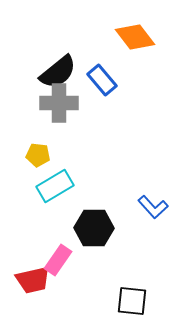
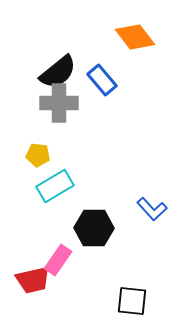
blue L-shape: moved 1 px left, 2 px down
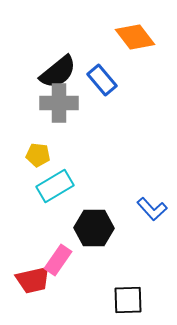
black square: moved 4 px left, 1 px up; rotated 8 degrees counterclockwise
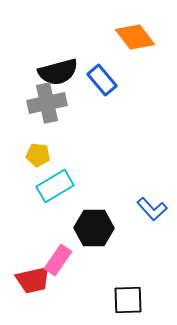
black semicircle: rotated 24 degrees clockwise
gray cross: moved 12 px left; rotated 12 degrees counterclockwise
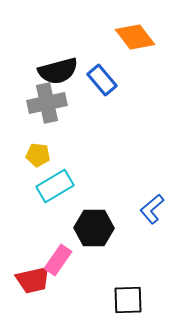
black semicircle: moved 1 px up
blue L-shape: rotated 92 degrees clockwise
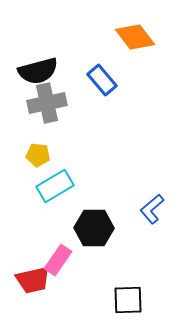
black semicircle: moved 20 px left
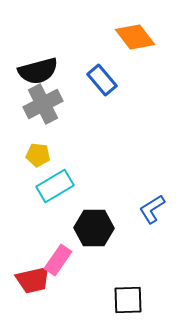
gray cross: moved 4 px left, 1 px down; rotated 15 degrees counterclockwise
blue L-shape: rotated 8 degrees clockwise
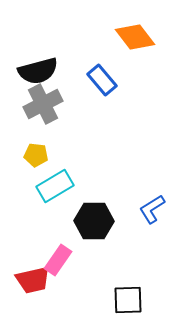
yellow pentagon: moved 2 px left
black hexagon: moved 7 px up
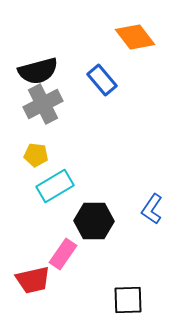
blue L-shape: rotated 24 degrees counterclockwise
pink rectangle: moved 5 px right, 6 px up
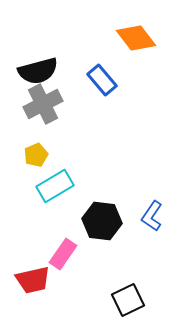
orange diamond: moved 1 px right, 1 px down
yellow pentagon: rotated 30 degrees counterclockwise
blue L-shape: moved 7 px down
black hexagon: moved 8 px right; rotated 6 degrees clockwise
black square: rotated 24 degrees counterclockwise
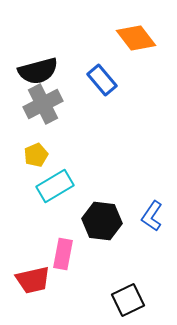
pink rectangle: rotated 24 degrees counterclockwise
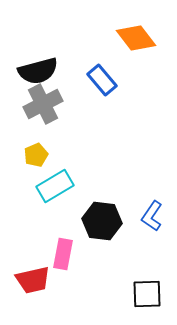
black square: moved 19 px right, 6 px up; rotated 24 degrees clockwise
